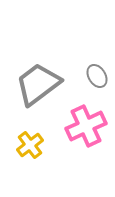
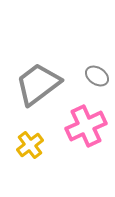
gray ellipse: rotated 25 degrees counterclockwise
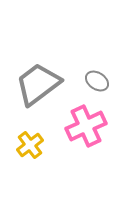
gray ellipse: moved 5 px down
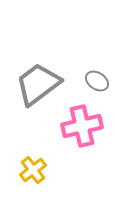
pink cross: moved 4 px left; rotated 12 degrees clockwise
yellow cross: moved 3 px right, 25 px down
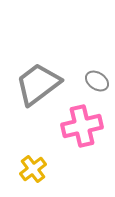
yellow cross: moved 1 px up
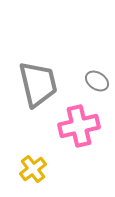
gray trapezoid: rotated 114 degrees clockwise
pink cross: moved 3 px left
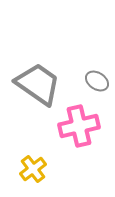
gray trapezoid: rotated 42 degrees counterclockwise
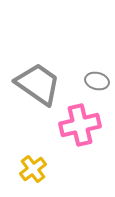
gray ellipse: rotated 20 degrees counterclockwise
pink cross: moved 1 px right, 1 px up
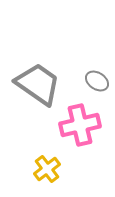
gray ellipse: rotated 20 degrees clockwise
yellow cross: moved 14 px right
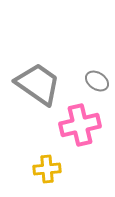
yellow cross: rotated 32 degrees clockwise
